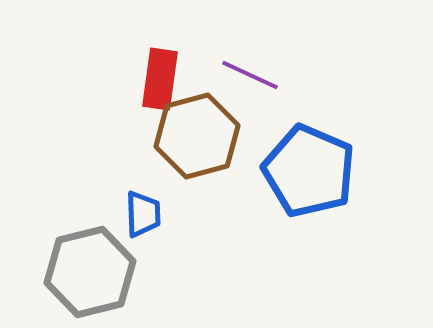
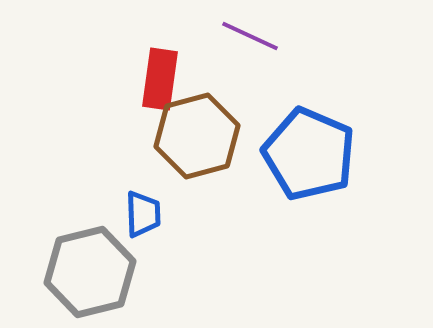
purple line: moved 39 px up
blue pentagon: moved 17 px up
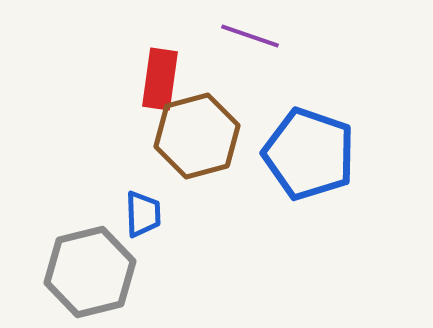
purple line: rotated 6 degrees counterclockwise
blue pentagon: rotated 4 degrees counterclockwise
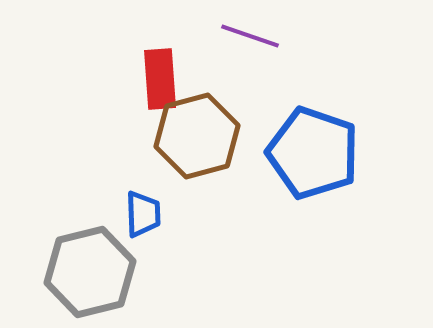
red rectangle: rotated 12 degrees counterclockwise
blue pentagon: moved 4 px right, 1 px up
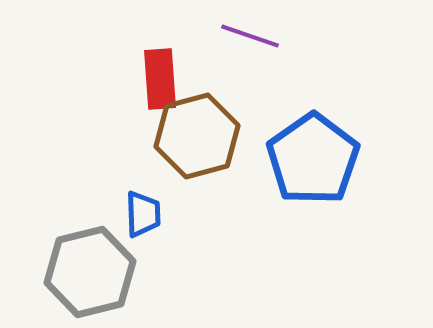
blue pentagon: moved 6 px down; rotated 18 degrees clockwise
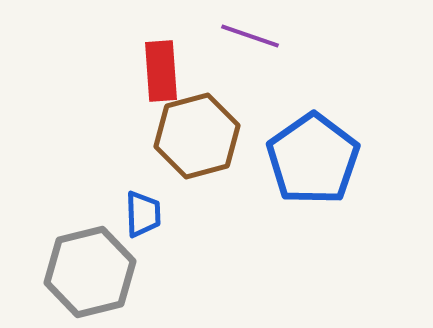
red rectangle: moved 1 px right, 8 px up
